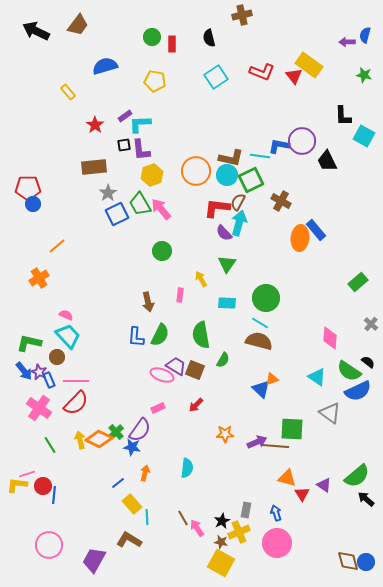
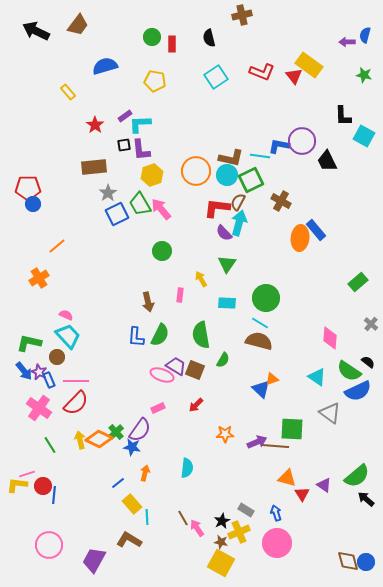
gray rectangle at (246, 510): rotated 70 degrees counterclockwise
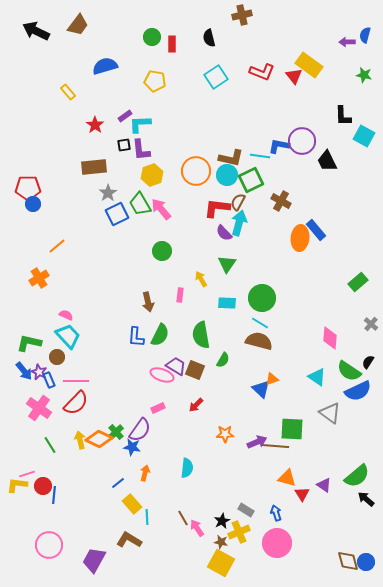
green circle at (266, 298): moved 4 px left
black semicircle at (368, 362): rotated 96 degrees counterclockwise
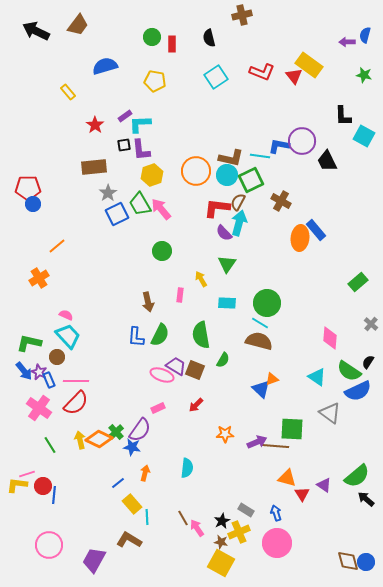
green circle at (262, 298): moved 5 px right, 5 px down
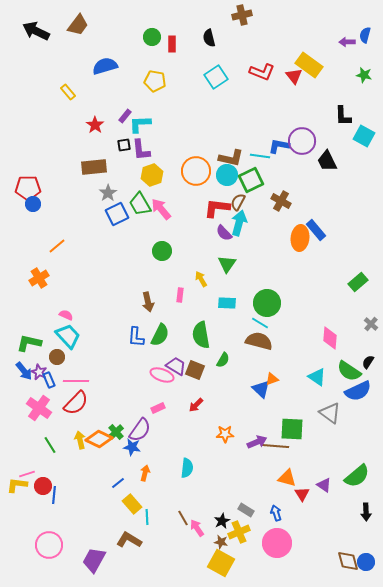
purple rectangle at (125, 116): rotated 16 degrees counterclockwise
black arrow at (366, 499): moved 13 px down; rotated 132 degrees counterclockwise
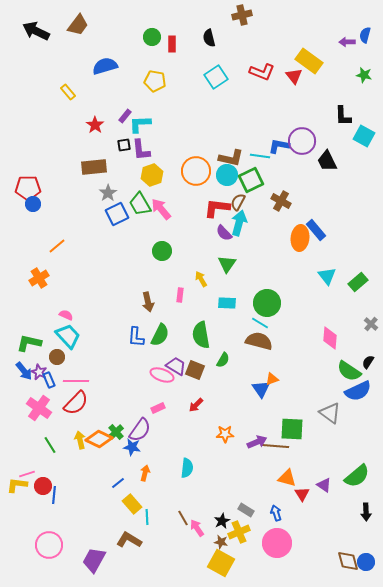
yellow rectangle at (309, 65): moved 4 px up
cyan triangle at (317, 377): moved 10 px right, 101 px up; rotated 18 degrees clockwise
blue triangle at (261, 389): rotated 12 degrees clockwise
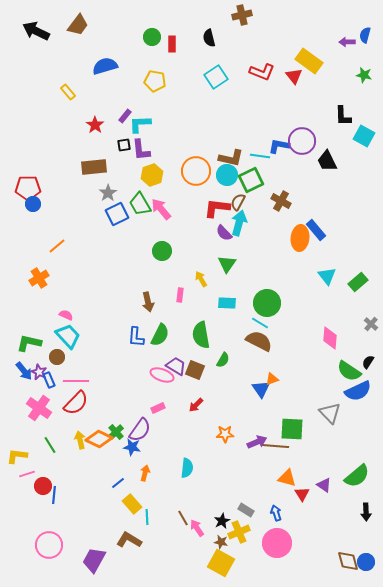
brown semicircle at (259, 341): rotated 12 degrees clockwise
gray triangle at (330, 413): rotated 10 degrees clockwise
yellow L-shape at (17, 485): moved 29 px up
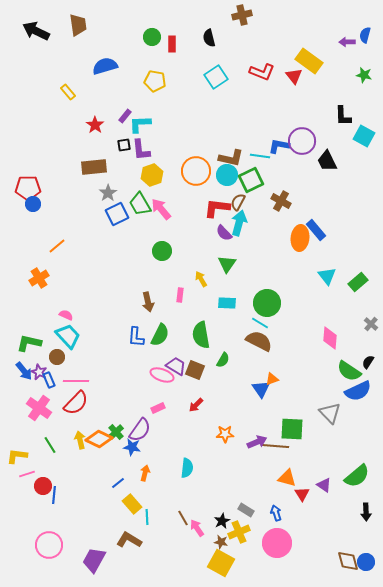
brown trapezoid at (78, 25): rotated 45 degrees counterclockwise
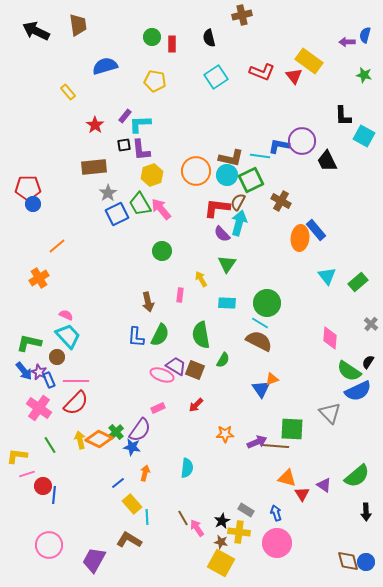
purple semicircle at (224, 233): moved 2 px left, 1 px down
yellow cross at (239, 532): rotated 30 degrees clockwise
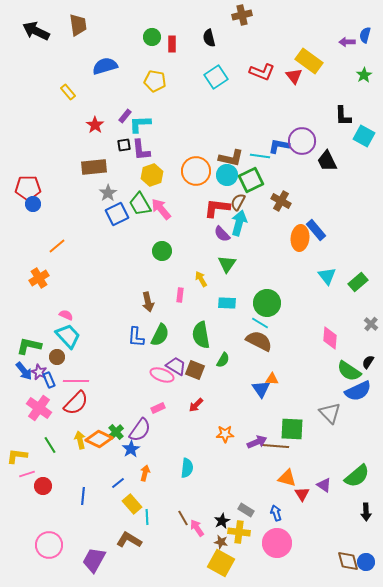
green star at (364, 75): rotated 28 degrees clockwise
green L-shape at (29, 343): moved 3 px down
orange triangle at (272, 379): rotated 24 degrees clockwise
blue star at (132, 447): moved 1 px left, 2 px down; rotated 30 degrees clockwise
blue line at (54, 495): moved 29 px right, 1 px down
